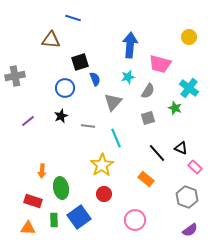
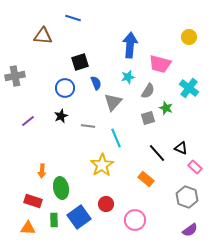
brown triangle: moved 8 px left, 4 px up
blue semicircle: moved 1 px right, 4 px down
green star: moved 9 px left
red circle: moved 2 px right, 10 px down
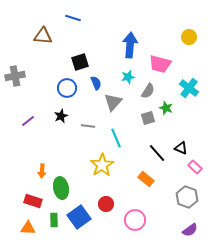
blue circle: moved 2 px right
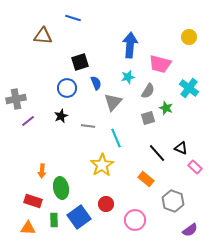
gray cross: moved 1 px right, 23 px down
gray hexagon: moved 14 px left, 4 px down
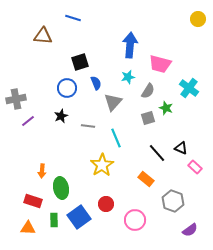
yellow circle: moved 9 px right, 18 px up
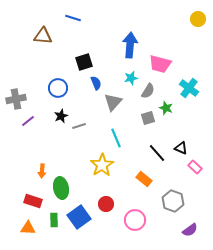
black square: moved 4 px right
cyan star: moved 3 px right, 1 px down
blue circle: moved 9 px left
gray line: moved 9 px left; rotated 24 degrees counterclockwise
orange rectangle: moved 2 px left
